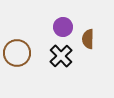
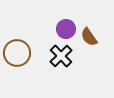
purple circle: moved 3 px right, 2 px down
brown semicircle: moved 1 px right, 2 px up; rotated 36 degrees counterclockwise
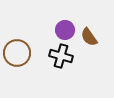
purple circle: moved 1 px left, 1 px down
black cross: rotated 30 degrees counterclockwise
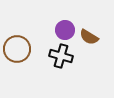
brown semicircle: rotated 24 degrees counterclockwise
brown circle: moved 4 px up
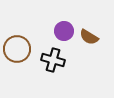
purple circle: moved 1 px left, 1 px down
black cross: moved 8 px left, 4 px down
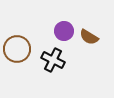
black cross: rotated 10 degrees clockwise
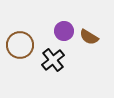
brown circle: moved 3 px right, 4 px up
black cross: rotated 25 degrees clockwise
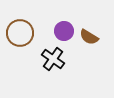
brown circle: moved 12 px up
black cross: moved 1 px up; rotated 15 degrees counterclockwise
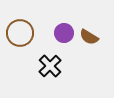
purple circle: moved 2 px down
black cross: moved 3 px left, 7 px down; rotated 10 degrees clockwise
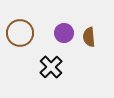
brown semicircle: rotated 54 degrees clockwise
black cross: moved 1 px right, 1 px down
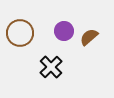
purple circle: moved 2 px up
brown semicircle: rotated 54 degrees clockwise
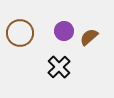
black cross: moved 8 px right
